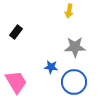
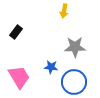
yellow arrow: moved 5 px left
pink trapezoid: moved 3 px right, 5 px up
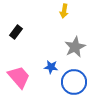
gray star: rotated 25 degrees counterclockwise
pink trapezoid: rotated 10 degrees counterclockwise
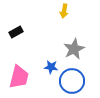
black rectangle: rotated 24 degrees clockwise
gray star: moved 1 px left, 2 px down
pink trapezoid: rotated 55 degrees clockwise
blue circle: moved 2 px left, 1 px up
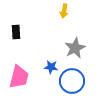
black rectangle: rotated 64 degrees counterclockwise
gray star: moved 1 px right, 1 px up
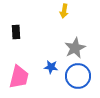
blue circle: moved 6 px right, 5 px up
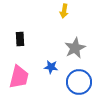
black rectangle: moved 4 px right, 7 px down
blue circle: moved 1 px right, 6 px down
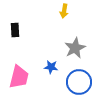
black rectangle: moved 5 px left, 9 px up
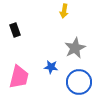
black rectangle: rotated 16 degrees counterclockwise
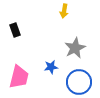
blue star: rotated 16 degrees counterclockwise
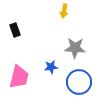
gray star: rotated 30 degrees clockwise
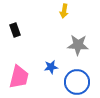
gray star: moved 3 px right, 3 px up
blue circle: moved 2 px left
